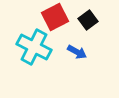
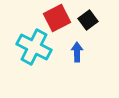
red square: moved 2 px right, 1 px down
blue arrow: rotated 120 degrees counterclockwise
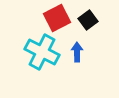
cyan cross: moved 8 px right, 5 px down
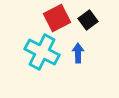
blue arrow: moved 1 px right, 1 px down
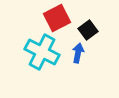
black square: moved 10 px down
blue arrow: rotated 12 degrees clockwise
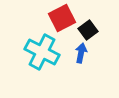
red square: moved 5 px right
blue arrow: moved 3 px right
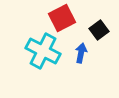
black square: moved 11 px right
cyan cross: moved 1 px right, 1 px up
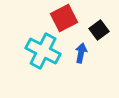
red square: moved 2 px right
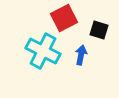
black square: rotated 36 degrees counterclockwise
blue arrow: moved 2 px down
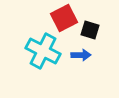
black square: moved 9 px left
blue arrow: rotated 78 degrees clockwise
